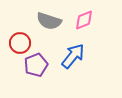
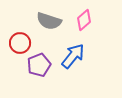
pink diamond: rotated 20 degrees counterclockwise
purple pentagon: moved 3 px right
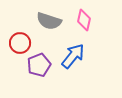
pink diamond: rotated 35 degrees counterclockwise
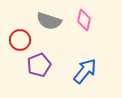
red circle: moved 3 px up
blue arrow: moved 12 px right, 15 px down
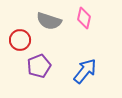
pink diamond: moved 2 px up
purple pentagon: moved 1 px down
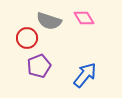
pink diamond: rotated 45 degrees counterclockwise
red circle: moved 7 px right, 2 px up
blue arrow: moved 4 px down
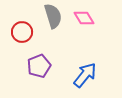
gray semicircle: moved 4 px right, 5 px up; rotated 125 degrees counterclockwise
red circle: moved 5 px left, 6 px up
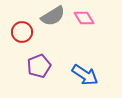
gray semicircle: rotated 75 degrees clockwise
blue arrow: rotated 84 degrees clockwise
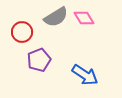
gray semicircle: moved 3 px right, 1 px down
purple pentagon: moved 6 px up
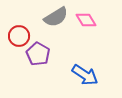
pink diamond: moved 2 px right, 2 px down
red circle: moved 3 px left, 4 px down
purple pentagon: moved 1 px left, 6 px up; rotated 20 degrees counterclockwise
